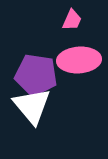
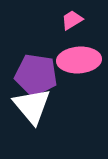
pink trapezoid: rotated 145 degrees counterclockwise
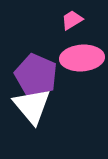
pink ellipse: moved 3 px right, 2 px up
purple pentagon: rotated 15 degrees clockwise
